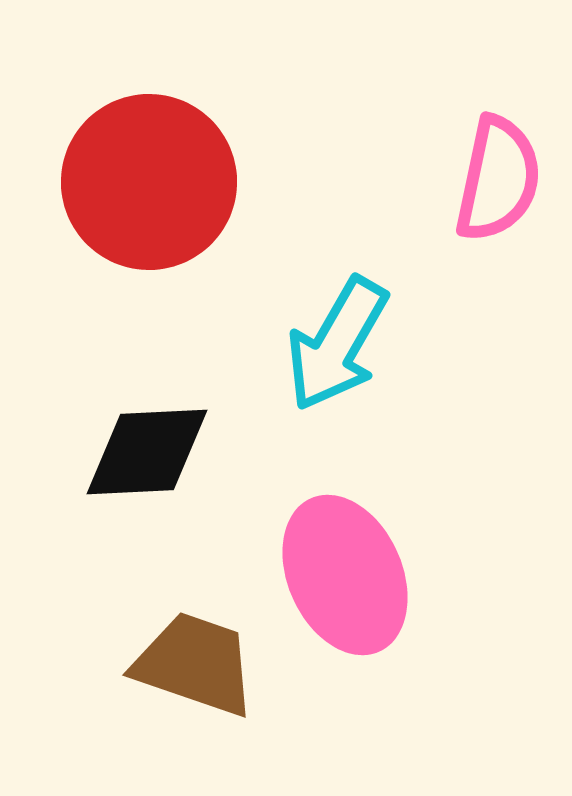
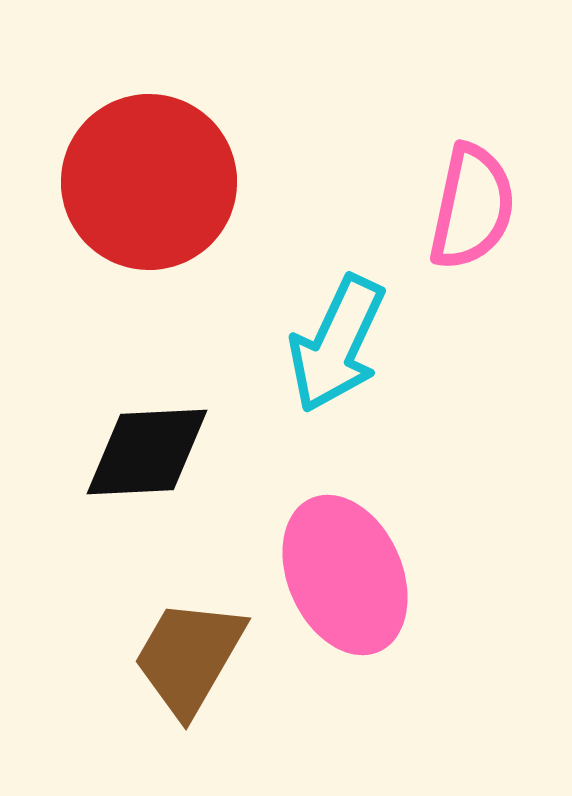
pink semicircle: moved 26 px left, 28 px down
cyan arrow: rotated 5 degrees counterclockwise
brown trapezoid: moved 6 px left, 7 px up; rotated 79 degrees counterclockwise
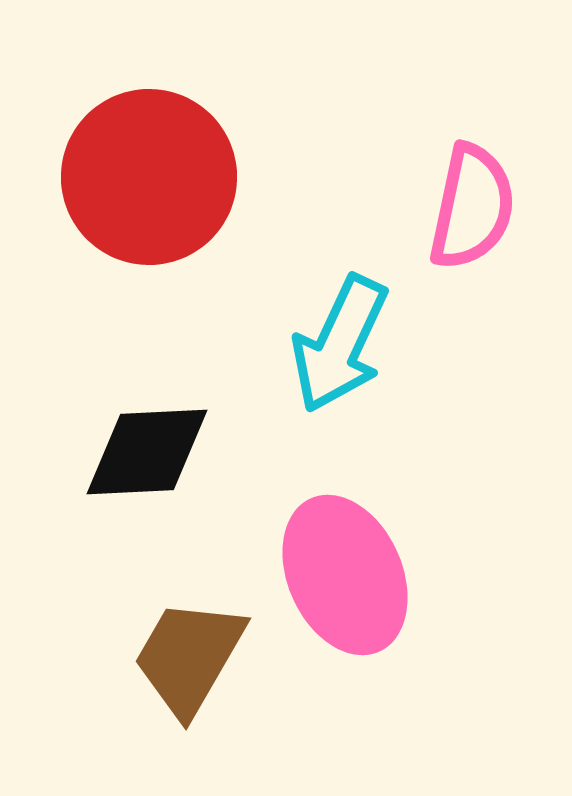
red circle: moved 5 px up
cyan arrow: moved 3 px right
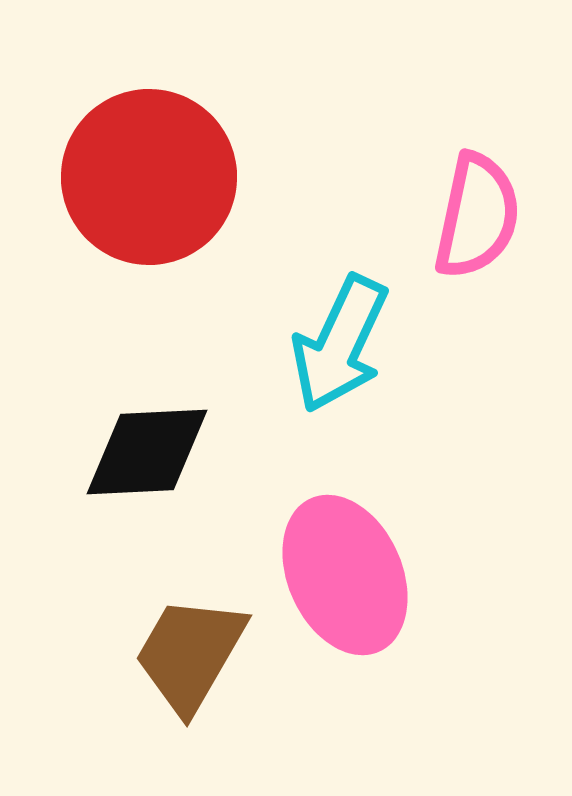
pink semicircle: moved 5 px right, 9 px down
brown trapezoid: moved 1 px right, 3 px up
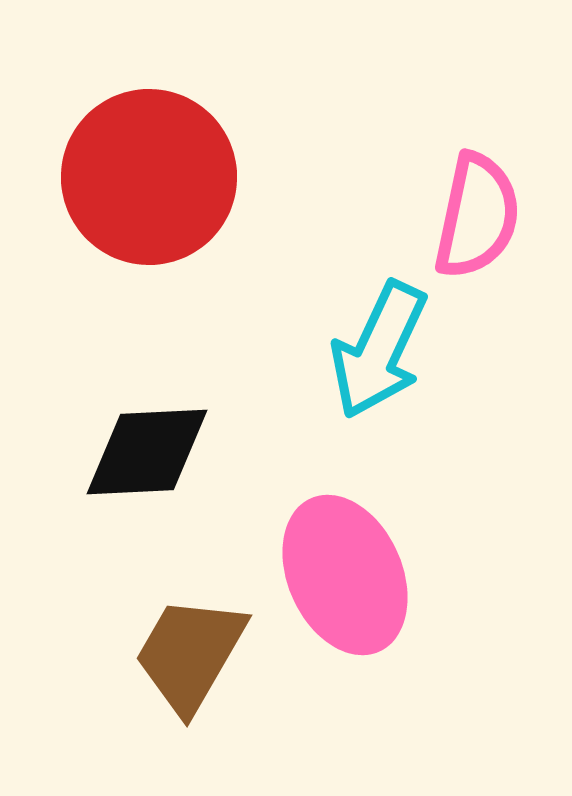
cyan arrow: moved 39 px right, 6 px down
